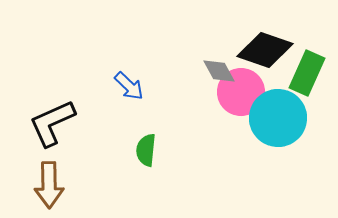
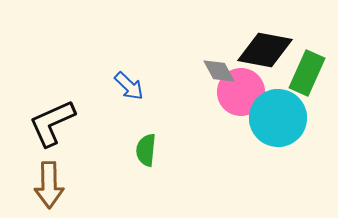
black diamond: rotated 8 degrees counterclockwise
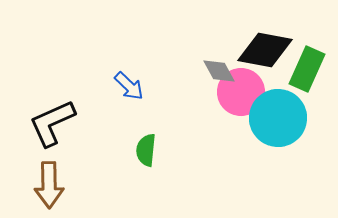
green rectangle: moved 4 px up
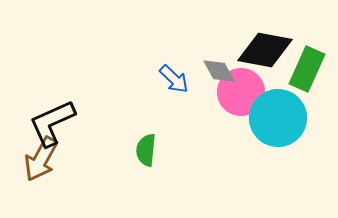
blue arrow: moved 45 px right, 7 px up
brown arrow: moved 8 px left, 26 px up; rotated 30 degrees clockwise
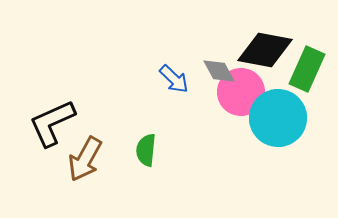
brown arrow: moved 44 px right
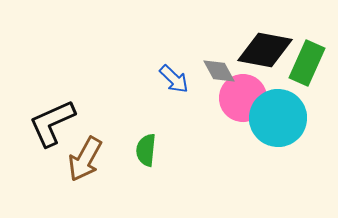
green rectangle: moved 6 px up
pink circle: moved 2 px right, 6 px down
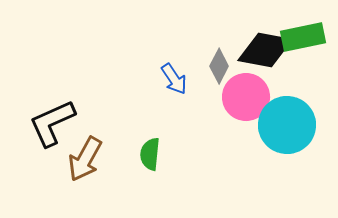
green rectangle: moved 4 px left, 26 px up; rotated 54 degrees clockwise
gray diamond: moved 5 px up; rotated 56 degrees clockwise
blue arrow: rotated 12 degrees clockwise
pink circle: moved 3 px right, 1 px up
cyan circle: moved 9 px right, 7 px down
green semicircle: moved 4 px right, 4 px down
